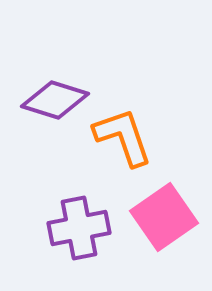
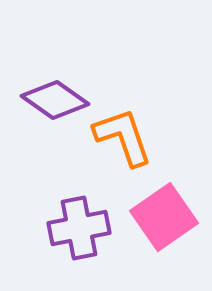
purple diamond: rotated 18 degrees clockwise
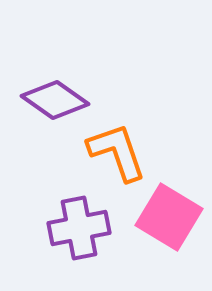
orange L-shape: moved 6 px left, 15 px down
pink square: moved 5 px right; rotated 24 degrees counterclockwise
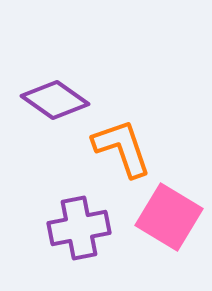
orange L-shape: moved 5 px right, 4 px up
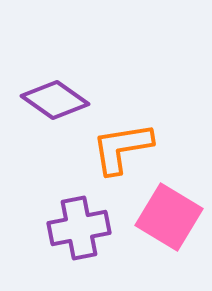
orange L-shape: rotated 80 degrees counterclockwise
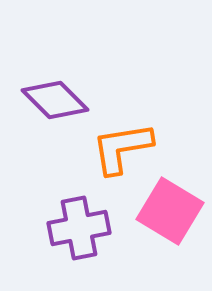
purple diamond: rotated 10 degrees clockwise
pink square: moved 1 px right, 6 px up
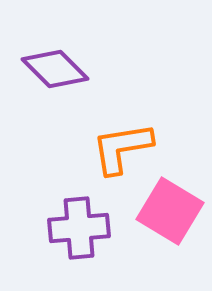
purple diamond: moved 31 px up
purple cross: rotated 6 degrees clockwise
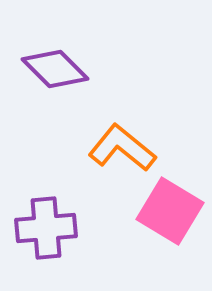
orange L-shape: rotated 48 degrees clockwise
purple cross: moved 33 px left
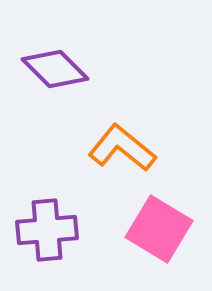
pink square: moved 11 px left, 18 px down
purple cross: moved 1 px right, 2 px down
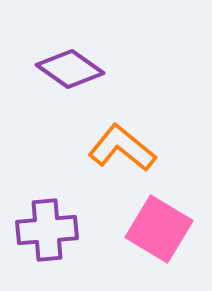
purple diamond: moved 15 px right; rotated 10 degrees counterclockwise
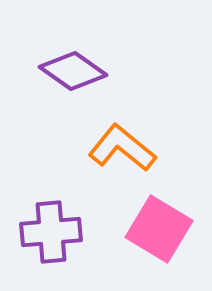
purple diamond: moved 3 px right, 2 px down
purple cross: moved 4 px right, 2 px down
